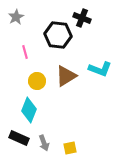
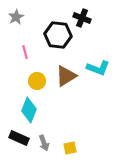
cyan L-shape: moved 2 px left, 1 px up
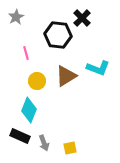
black cross: rotated 24 degrees clockwise
pink line: moved 1 px right, 1 px down
black rectangle: moved 1 px right, 2 px up
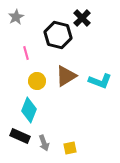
black hexagon: rotated 8 degrees clockwise
cyan L-shape: moved 2 px right, 13 px down
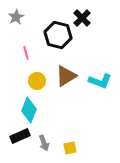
black rectangle: rotated 48 degrees counterclockwise
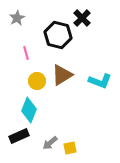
gray star: moved 1 px right, 1 px down
brown triangle: moved 4 px left, 1 px up
black rectangle: moved 1 px left
gray arrow: moved 6 px right; rotated 70 degrees clockwise
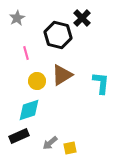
cyan L-shape: moved 1 px right, 2 px down; rotated 105 degrees counterclockwise
cyan diamond: rotated 50 degrees clockwise
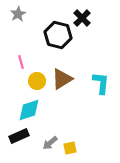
gray star: moved 1 px right, 4 px up
pink line: moved 5 px left, 9 px down
brown triangle: moved 4 px down
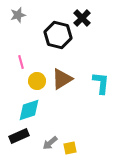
gray star: moved 1 px down; rotated 14 degrees clockwise
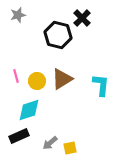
pink line: moved 5 px left, 14 px down
cyan L-shape: moved 2 px down
